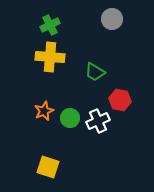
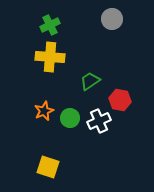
green trapezoid: moved 5 px left, 9 px down; rotated 115 degrees clockwise
white cross: moved 1 px right
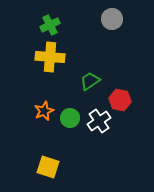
white cross: rotated 10 degrees counterclockwise
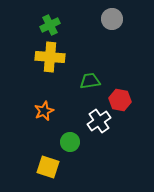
green trapezoid: rotated 25 degrees clockwise
green circle: moved 24 px down
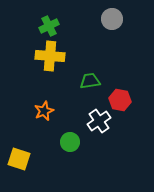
green cross: moved 1 px left, 1 px down
yellow cross: moved 1 px up
yellow square: moved 29 px left, 8 px up
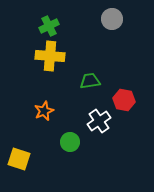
red hexagon: moved 4 px right
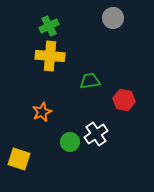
gray circle: moved 1 px right, 1 px up
orange star: moved 2 px left, 1 px down
white cross: moved 3 px left, 13 px down
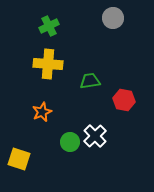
yellow cross: moved 2 px left, 8 px down
white cross: moved 1 px left, 2 px down; rotated 10 degrees counterclockwise
